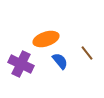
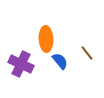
orange ellipse: rotated 75 degrees counterclockwise
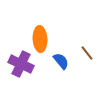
orange ellipse: moved 6 px left
blue semicircle: moved 1 px right
